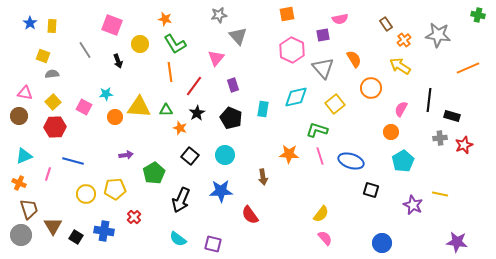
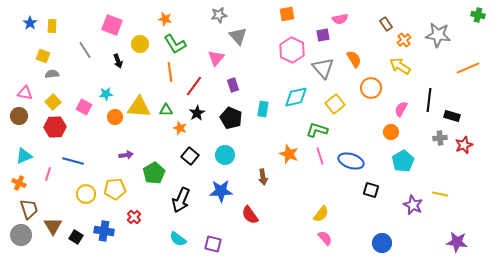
orange star at (289, 154): rotated 18 degrees clockwise
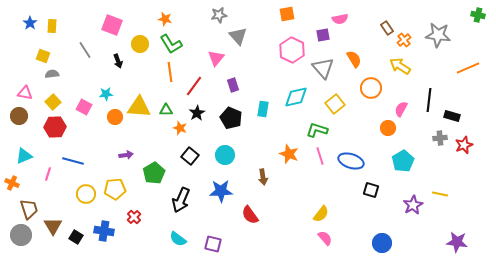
brown rectangle at (386, 24): moved 1 px right, 4 px down
green L-shape at (175, 44): moved 4 px left
orange circle at (391, 132): moved 3 px left, 4 px up
orange cross at (19, 183): moved 7 px left
purple star at (413, 205): rotated 18 degrees clockwise
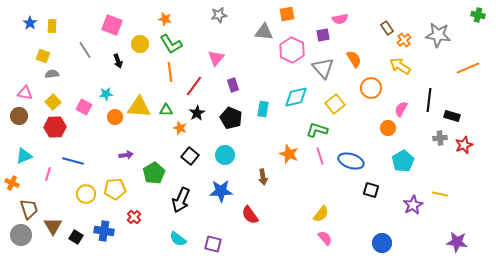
gray triangle at (238, 36): moved 26 px right, 4 px up; rotated 42 degrees counterclockwise
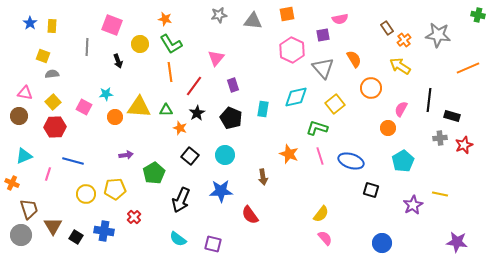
gray triangle at (264, 32): moved 11 px left, 11 px up
gray line at (85, 50): moved 2 px right, 3 px up; rotated 36 degrees clockwise
green L-shape at (317, 130): moved 2 px up
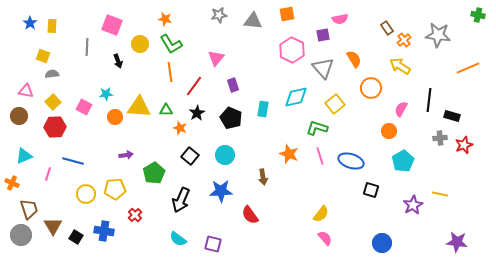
pink triangle at (25, 93): moved 1 px right, 2 px up
orange circle at (388, 128): moved 1 px right, 3 px down
red cross at (134, 217): moved 1 px right, 2 px up
